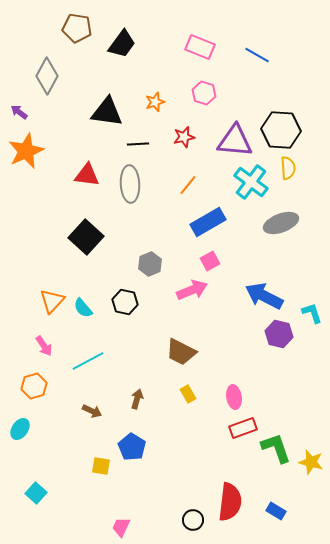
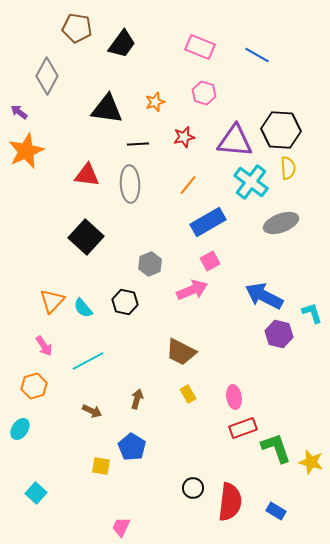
black triangle at (107, 112): moved 3 px up
black circle at (193, 520): moved 32 px up
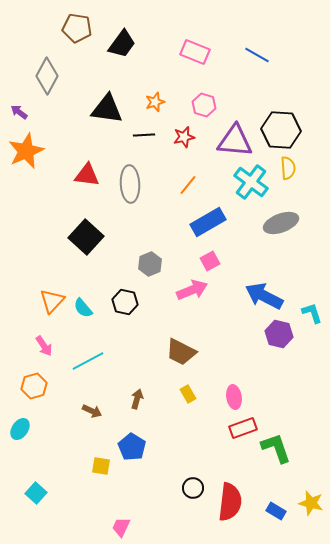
pink rectangle at (200, 47): moved 5 px left, 5 px down
pink hexagon at (204, 93): moved 12 px down
black line at (138, 144): moved 6 px right, 9 px up
yellow star at (311, 462): moved 41 px down
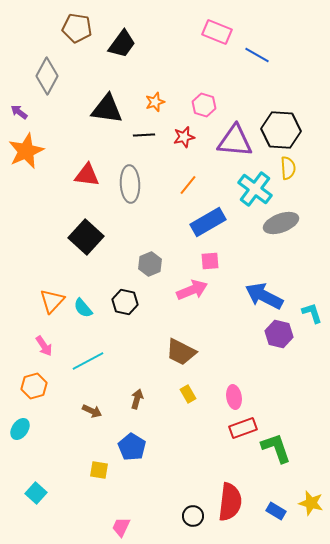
pink rectangle at (195, 52): moved 22 px right, 20 px up
cyan cross at (251, 182): moved 4 px right, 7 px down
pink square at (210, 261): rotated 24 degrees clockwise
yellow square at (101, 466): moved 2 px left, 4 px down
black circle at (193, 488): moved 28 px down
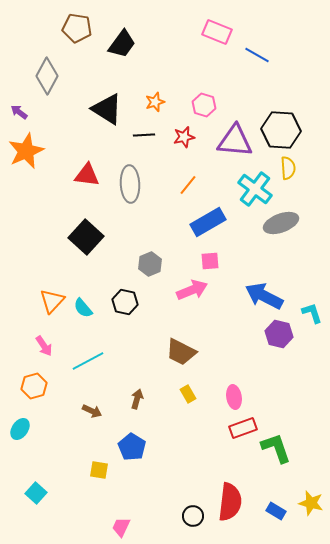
black triangle at (107, 109): rotated 24 degrees clockwise
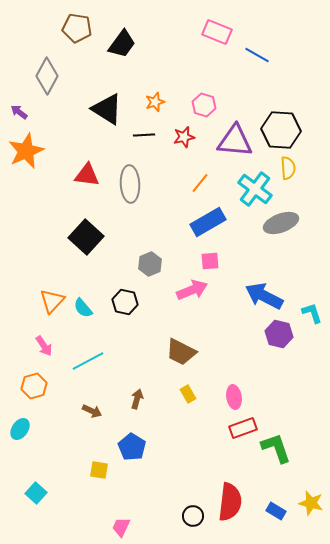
orange line at (188, 185): moved 12 px right, 2 px up
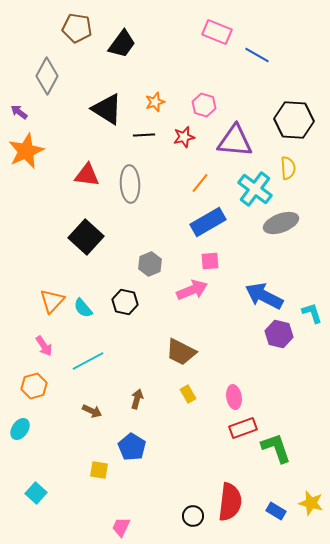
black hexagon at (281, 130): moved 13 px right, 10 px up
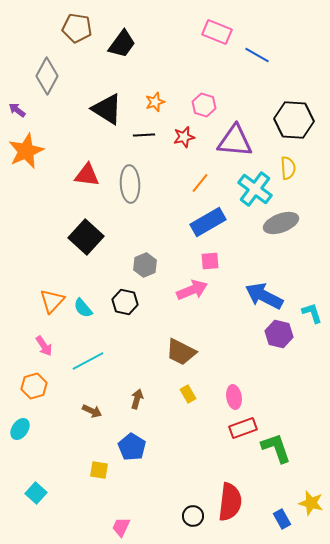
purple arrow at (19, 112): moved 2 px left, 2 px up
gray hexagon at (150, 264): moved 5 px left, 1 px down
blue rectangle at (276, 511): moved 6 px right, 8 px down; rotated 30 degrees clockwise
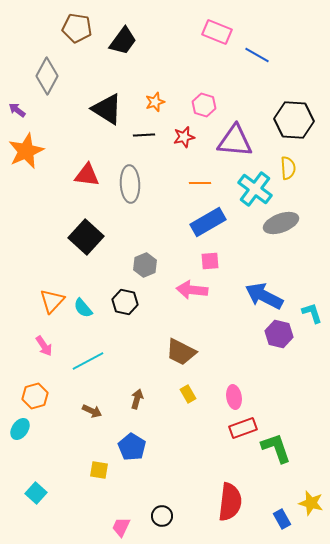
black trapezoid at (122, 44): moved 1 px right, 3 px up
orange line at (200, 183): rotated 50 degrees clockwise
pink arrow at (192, 290): rotated 152 degrees counterclockwise
orange hexagon at (34, 386): moved 1 px right, 10 px down
black circle at (193, 516): moved 31 px left
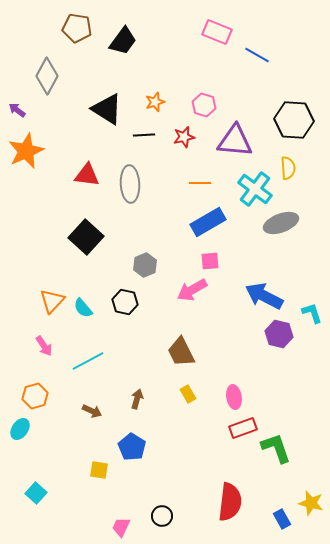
pink arrow at (192, 290): rotated 36 degrees counterclockwise
brown trapezoid at (181, 352): rotated 36 degrees clockwise
